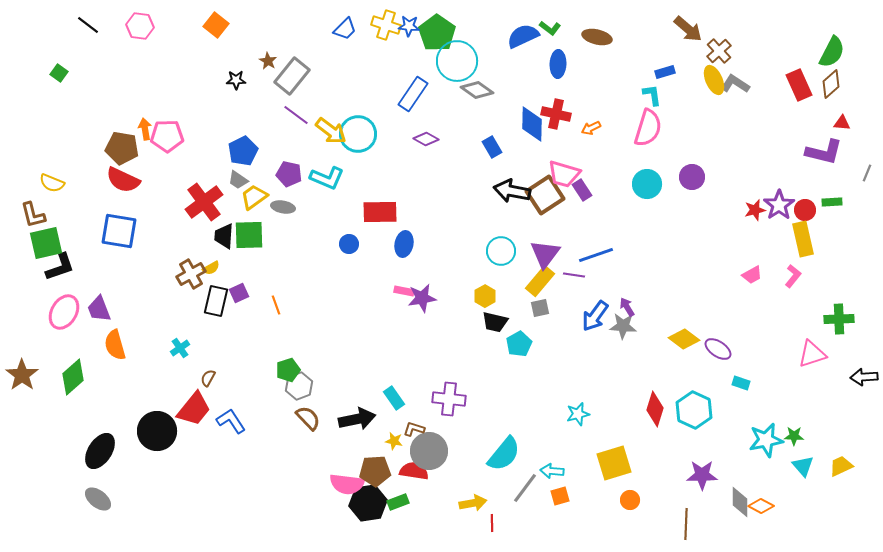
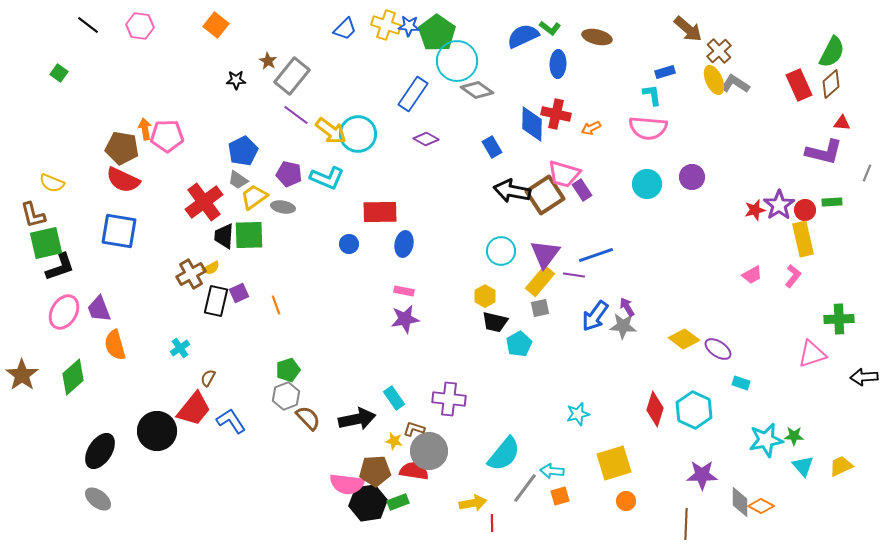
pink semicircle at (648, 128): rotated 78 degrees clockwise
purple star at (422, 298): moved 17 px left, 21 px down
gray hexagon at (299, 386): moved 13 px left, 10 px down
orange circle at (630, 500): moved 4 px left, 1 px down
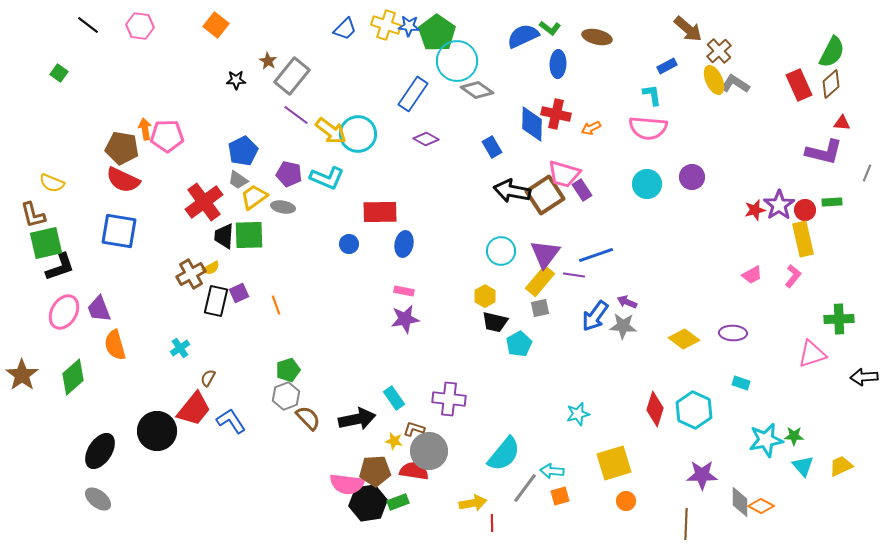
blue rectangle at (665, 72): moved 2 px right, 6 px up; rotated 12 degrees counterclockwise
purple arrow at (627, 307): moved 5 px up; rotated 36 degrees counterclockwise
purple ellipse at (718, 349): moved 15 px right, 16 px up; rotated 32 degrees counterclockwise
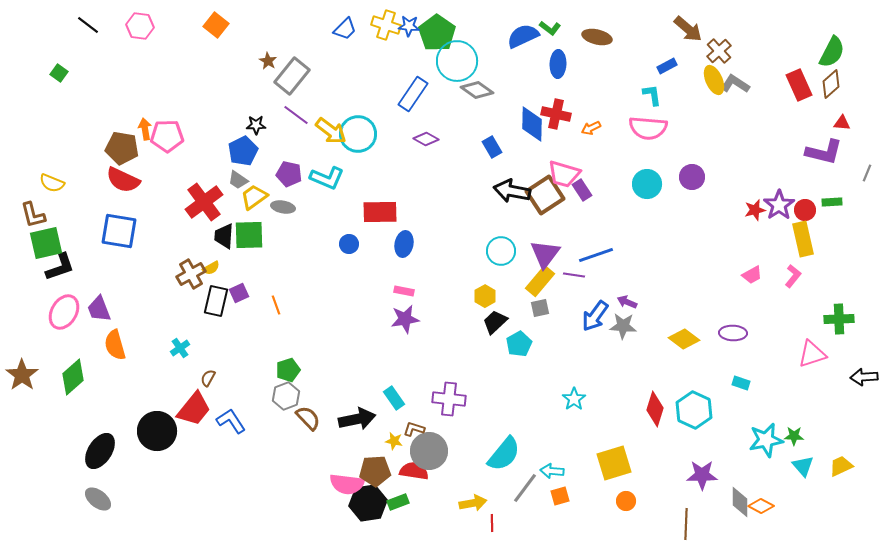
black star at (236, 80): moved 20 px right, 45 px down
black trapezoid at (495, 322): rotated 124 degrees clockwise
cyan star at (578, 414): moved 4 px left, 15 px up; rotated 20 degrees counterclockwise
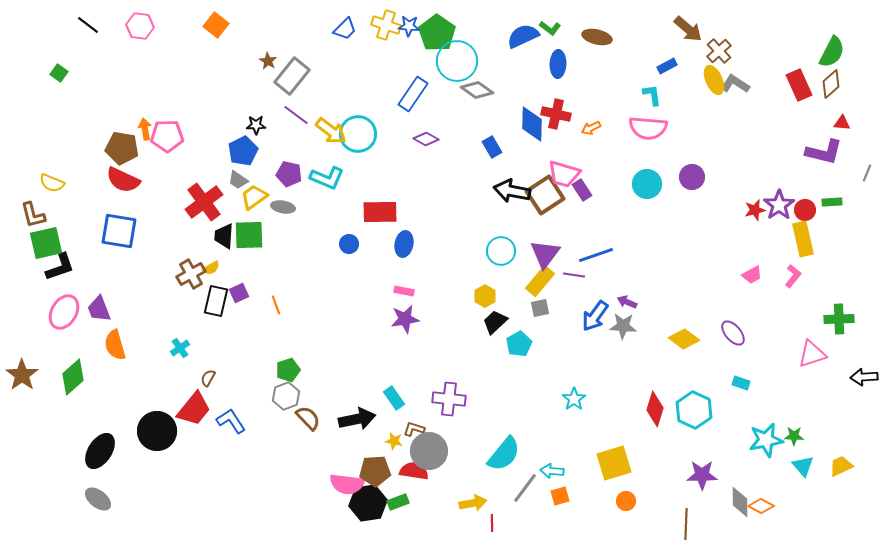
purple ellipse at (733, 333): rotated 48 degrees clockwise
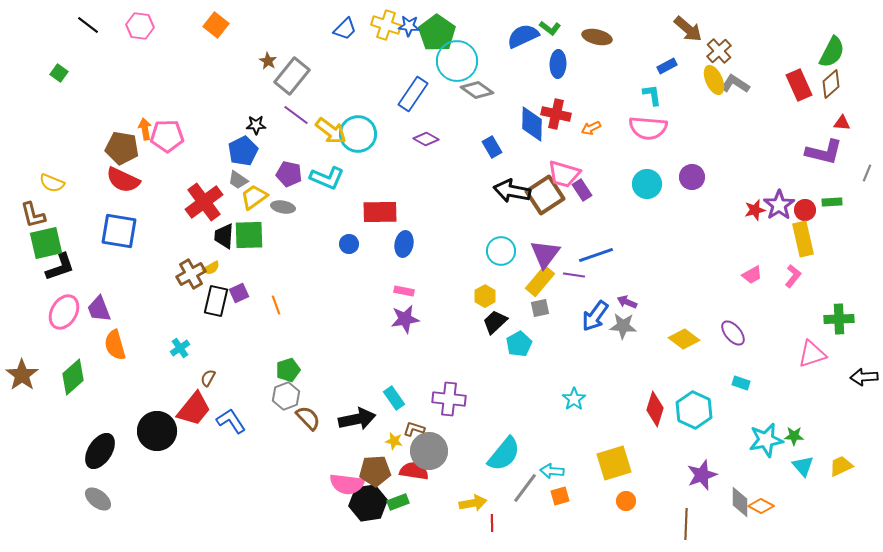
purple star at (702, 475): rotated 20 degrees counterclockwise
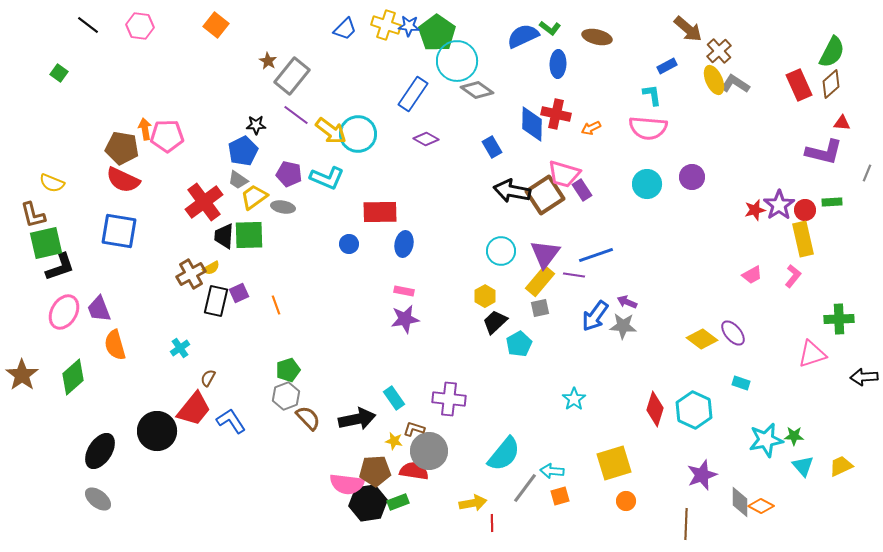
yellow diamond at (684, 339): moved 18 px right
